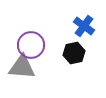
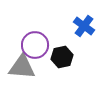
purple circle: moved 4 px right
black hexagon: moved 12 px left, 4 px down
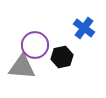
blue cross: moved 2 px down
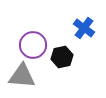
purple circle: moved 2 px left
gray triangle: moved 9 px down
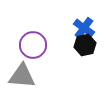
black hexagon: moved 23 px right, 12 px up
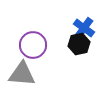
black hexagon: moved 6 px left, 1 px up
gray triangle: moved 2 px up
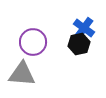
purple circle: moved 3 px up
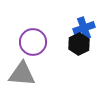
blue cross: rotated 35 degrees clockwise
black hexagon: rotated 15 degrees counterclockwise
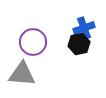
black hexagon: rotated 15 degrees clockwise
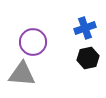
blue cross: moved 1 px right
black hexagon: moved 9 px right, 14 px down
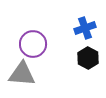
purple circle: moved 2 px down
black hexagon: rotated 20 degrees counterclockwise
